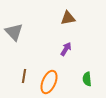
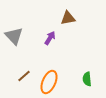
gray triangle: moved 4 px down
purple arrow: moved 16 px left, 11 px up
brown line: rotated 40 degrees clockwise
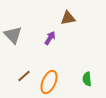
gray triangle: moved 1 px left, 1 px up
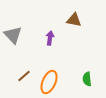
brown triangle: moved 6 px right, 2 px down; rotated 21 degrees clockwise
purple arrow: rotated 24 degrees counterclockwise
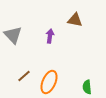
brown triangle: moved 1 px right
purple arrow: moved 2 px up
green semicircle: moved 8 px down
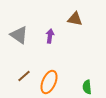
brown triangle: moved 1 px up
gray triangle: moved 6 px right; rotated 12 degrees counterclockwise
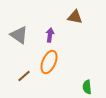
brown triangle: moved 2 px up
purple arrow: moved 1 px up
orange ellipse: moved 20 px up
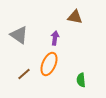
purple arrow: moved 5 px right, 3 px down
orange ellipse: moved 2 px down
brown line: moved 2 px up
green semicircle: moved 6 px left, 7 px up
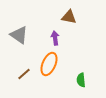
brown triangle: moved 6 px left
purple arrow: rotated 16 degrees counterclockwise
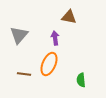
gray triangle: rotated 36 degrees clockwise
brown line: rotated 48 degrees clockwise
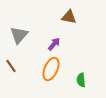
purple arrow: moved 1 px left, 6 px down; rotated 48 degrees clockwise
orange ellipse: moved 2 px right, 5 px down
brown line: moved 13 px left, 8 px up; rotated 48 degrees clockwise
